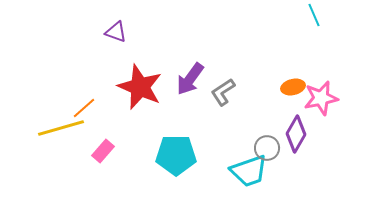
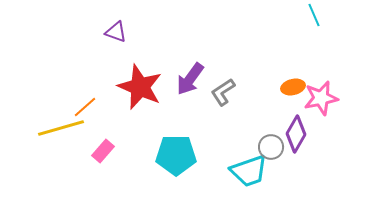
orange line: moved 1 px right, 1 px up
gray circle: moved 4 px right, 1 px up
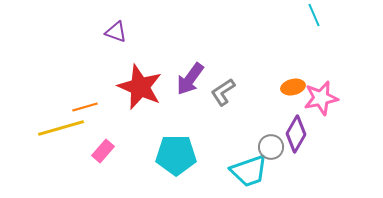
orange line: rotated 25 degrees clockwise
